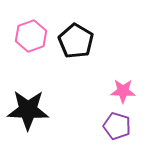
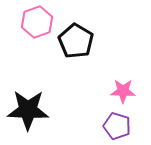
pink hexagon: moved 6 px right, 14 px up
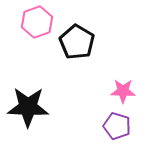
black pentagon: moved 1 px right, 1 px down
black star: moved 3 px up
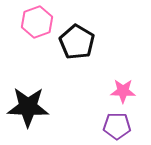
purple pentagon: rotated 16 degrees counterclockwise
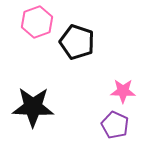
black pentagon: rotated 12 degrees counterclockwise
black star: moved 5 px right
purple pentagon: moved 2 px left, 1 px up; rotated 24 degrees clockwise
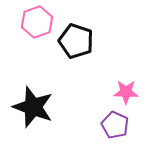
black pentagon: moved 1 px left, 1 px up
pink star: moved 3 px right, 1 px down
black star: rotated 18 degrees clockwise
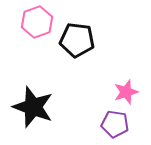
black pentagon: moved 1 px right, 1 px up; rotated 12 degrees counterclockwise
pink star: rotated 20 degrees counterclockwise
purple pentagon: moved 1 px up; rotated 16 degrees counterclockwise
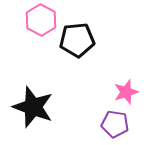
pink hexagon: moved 4 px right, 2 px up; rotated 12 degrees counterclockwise
black pentagon: rotated 12 degrees counterclockwise
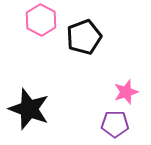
black pentagon: moved 7 px right, 3 px up; rotated 16 degrees counterclockwise
black star: moved 4 px left, 2 px down
purple pentagon: rotated 8 degrees counterclockwise
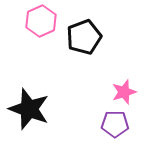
pink hexagon: moved 1 px down; rotated 8 degrees clockwise
pink star: moved 2 px left
